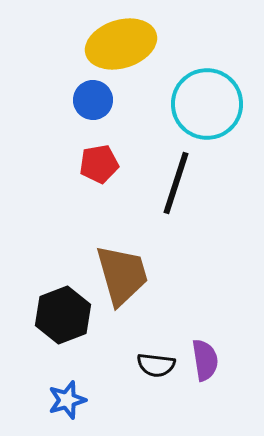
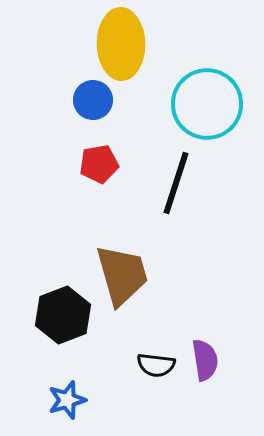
yellow ellipse: rotated 74 degrees counterclockwise
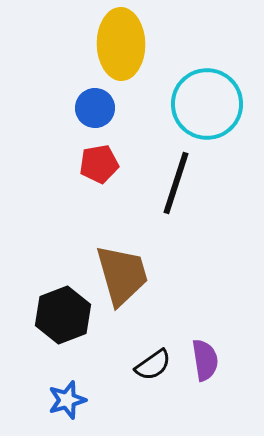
blue circle: moved 2 px right, 8 px down
black semicircle: moved 3 px left; rotated 42 degrees counterclockwise
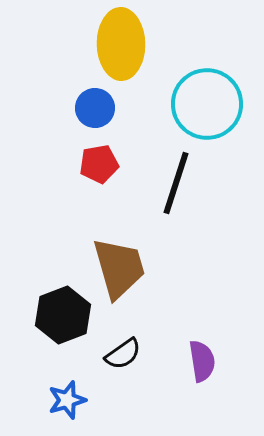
brown trapezoid: moved 3 px left, 7 px up
purple semicircle: moved 3 px left, 1 px down
black semicircle: moved 30 px left, 11 px up
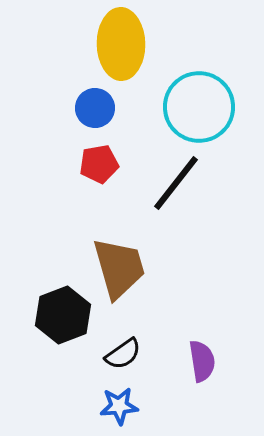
cyan circle: moved 8 px left, 3 px down
black line: rotated 20 degrees clockwise
blue star: moved 52 px right, 6 px down; rotated 12 degrees clockwise
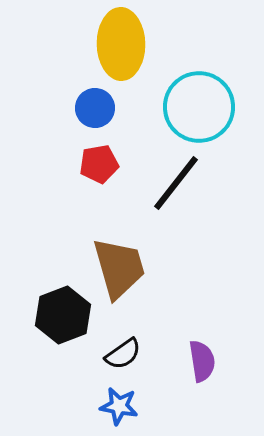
blue star: rotated 15 degrees clockwise
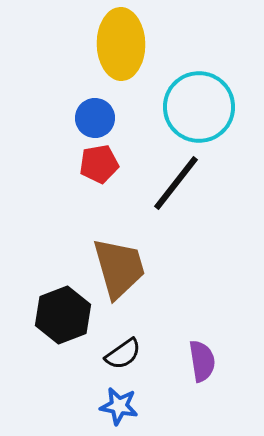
blue circle: moved 10 px down
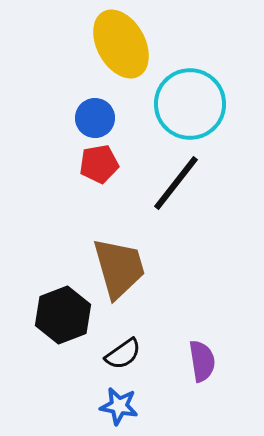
yellow ellipse: rotated 28 degrees counterclockwise
cyan circle: moved 9 px left, 3 px up
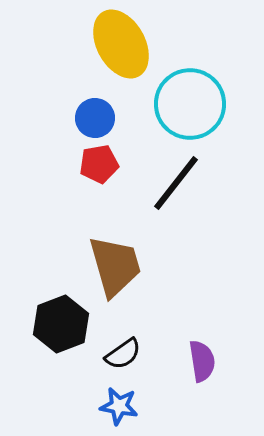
brown trapezoid: moved 4 px left, 2 px up
black hexagon: moved 2 px left, 9 px down
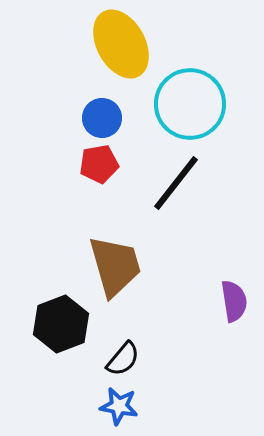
blue circle: moved 7 px right
black semicircle: moved 5 px down; rotated 15 degrees counterclockwise
purple semicircle: moved 32 px right, 60 px up
